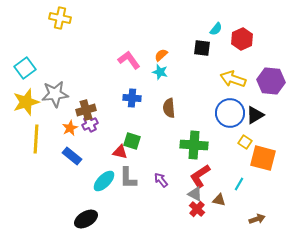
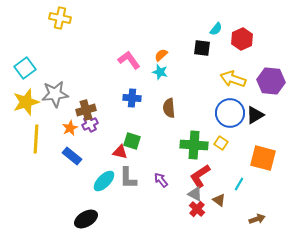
yellow square: moved 24 px left, 1 px down
brown triangle: rotated 24 degrees clockwise
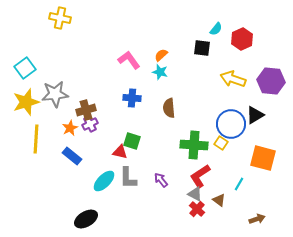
blue circle: moved 1 px right, 11 px down
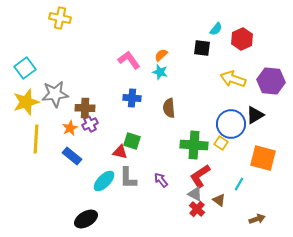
brown cross: moved 1 px left, 2 px up; rotated 18 degrees clockwise
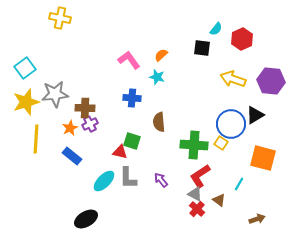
cyan star: moved 3 px left, 5 px down
brown semicircle: moved 10 px left, 14 px down
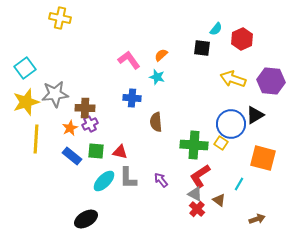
brown semicircle: moved 3 px left
green square: moved 36 px left, 10 px down; rotated 12 degrees counterclockwise
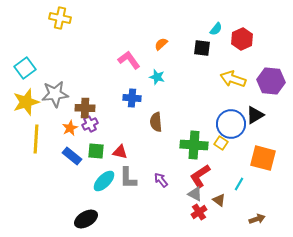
orange semicircle: moved 11 px up
red cross: moved 2 px right, 3 px down; rotated 14 degrees clockwise
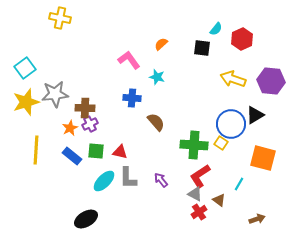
brown semicircle: rotated 144 degrees clockwise
yellow line: moved 11 px down
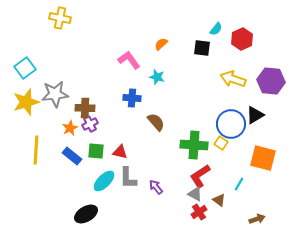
purple arrow: moved 5 px left, 7 px down
black ellipse: moved 5 px up
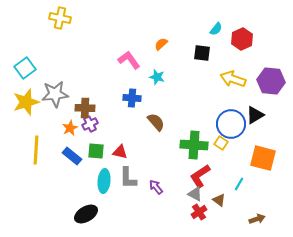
black square: moved 5 px down
cyan ellipse: rotated 40 degrees counterclockwise
